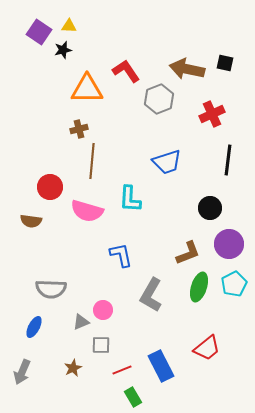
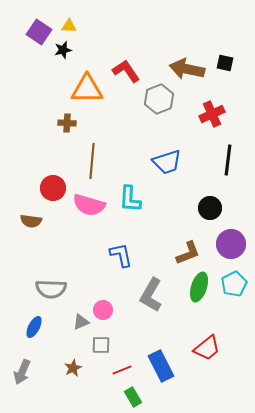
brown cross: moved 12 px left, 6 px up; rotated 18 degrees clockwise
red circle: moved 3 px right, 1 px down
pink semicircle: moved 2 px right, 6 px up
purple circle: moved 2 px right
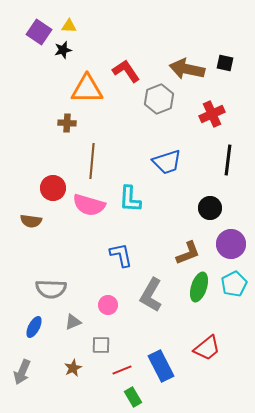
pink circle: moved 5 px right, 5 px up
gray triangle: moved 8 px left
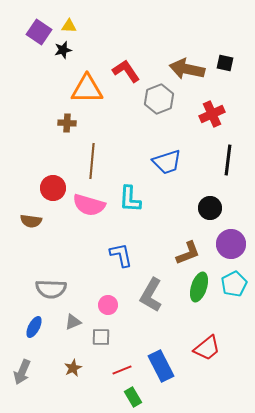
gray square: moved 8 px up
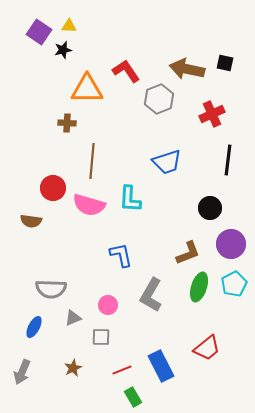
gray triangle: moved 4 px up
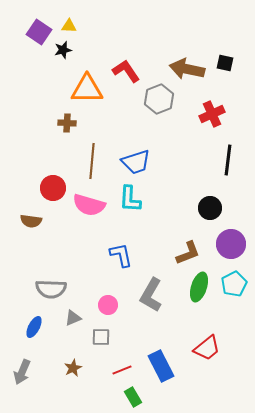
blue trapezoid: moved 31 px left
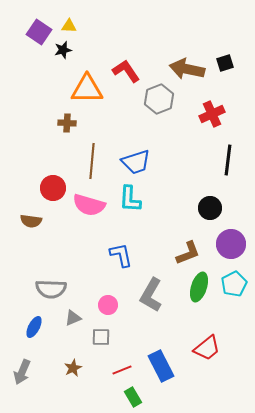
black square: rotated 30 degrees counterclockwise
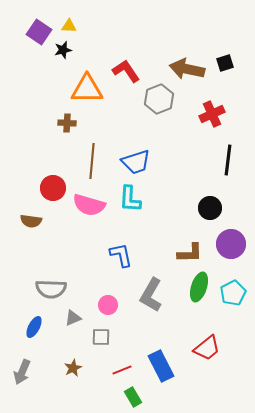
brown L-shape: moved 2 px right; rotated 20 degrees clockwise
cyan pentagon: moved 1 px left, 9 px down
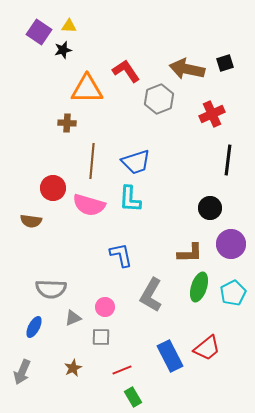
pink circle: moved 3 px left, 2 px down
blue rectangle: moved 9 px right, 10 px up
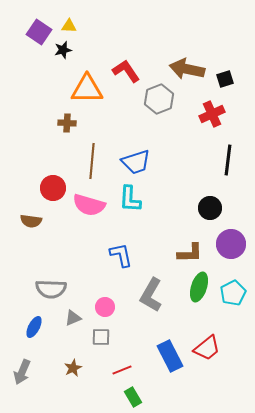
black square: moved 16 px down
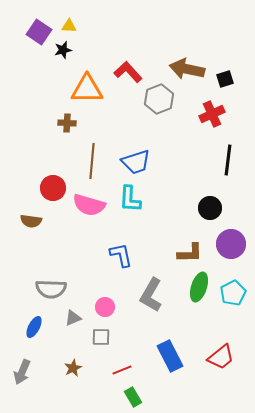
red L-shape: moved 2 px right, 1 px down; rotated 8 degrees counterclockwise
red trapezoid: moved 14 px right, 9 px down
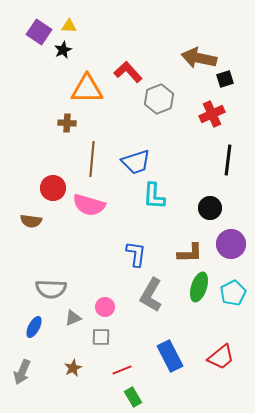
black star: rotated 12 degrees counterclockwise
brown arrow: moved 12 px right, 11 px up
brown line: moved 2 px up
cyan L-shape: moved 24 px right, 3 px up
blue L-shape: moved 15 px right, 1 px up; rotated 20 degrees clockwise
